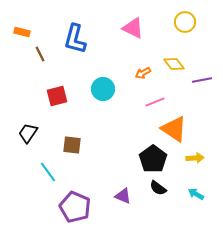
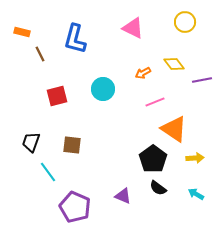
black trapezoid: moved 3 px right, 9 px down; rotated 15 degrees counterclockwise
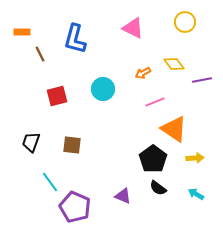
orange rectangle: rotated 14 degrees counterclockwise
cyan line: moved 2 px right, 10 px down
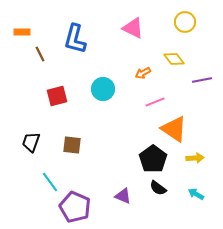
yellow diamond: moved 5 px up
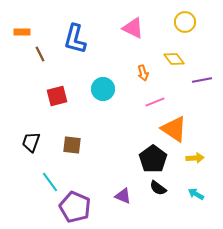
orange arrow: rotated 77 degrees counterclockwise
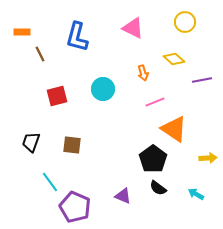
blue L-shape: moved 2 px right, 2 px up
yellow diamond: rotated 10 degrees counterclockwise
yellow arrow: moved 13 px right
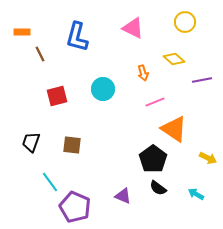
yellow arrow: rotated 30 degrees clockwise
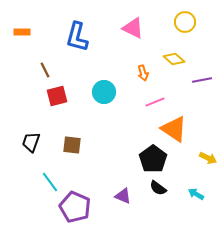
brown line: moved 5 px right, 16 px down
cyan circle: moved 1 px right, 3 px down
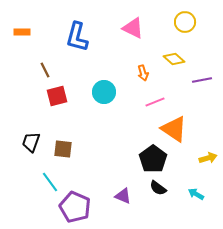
brown square: moved 9 px left, 4 px down
yellow arrow: rotated 42 degrees counterclockwise
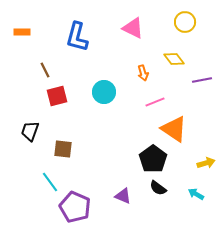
yellow diamond: rotated 10 degrees clockwise
black trapezoid: moved 1 px left, 11 px up
yellow arrow: moved 2 px left, 5 px down
